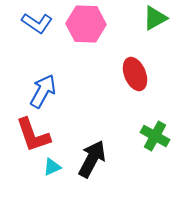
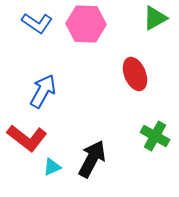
red L-shape: moved 6 px left, 3 px down; rotated 33 degrees counterclockwise
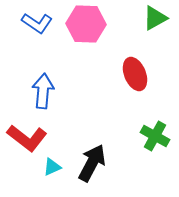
blue arrow: rotated 24 degrees counterclockwise
black arrow: moved 4 px down
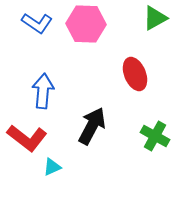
black arrow: moved 37 px up
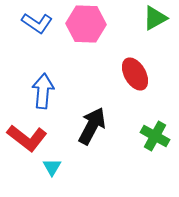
red ellipse: rotated 8 degrees counterclockwise
cyan triangle: rotated 36 degrees counterclockwise
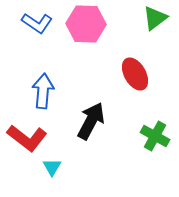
green triangle: rotated 8 degrees counterclockwise
black arrow: moved 1 px left, 5 px up
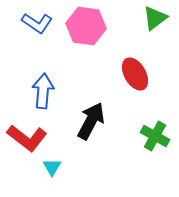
pink hexagon: moved 2 px down; rotated 6 degrees clockwise
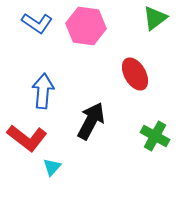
cyan triangle: rotated 12 degrees clockwise
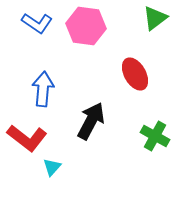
blue arrow: moved 2 px up
